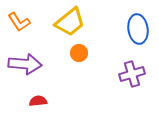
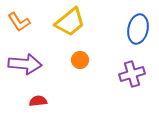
blue ellipse: rotated 20 degrees clockwise
orange circle: moved 1 px right, 7 px down
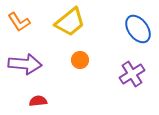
blue ellipse: rotated 48 degrees counterclockwise
purple cross: rotated 15 degrees counterclockwise
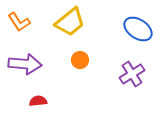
blue ellipse: rotated 20 degrees counterclockwise
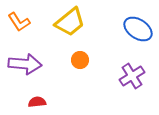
purple cross: moved 2 px down
red semicircle: moved 1 px left, 1 px down
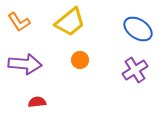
purple cross: moved 3 px right, 6 px up
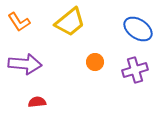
orange circle: moved 15 px right, 2 px down
purple cross: rotated 15 degrees clockwise
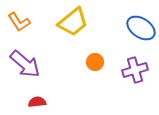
yellow trapezoid: moved 3 px right
blue ellipse: moved 3 px right, 1 px up
purple arrow: rotated 36 degrees clockwise
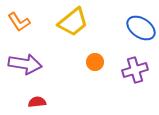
purple arrow: rotated 32 degrees counterclockwise
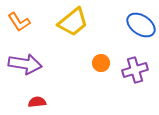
blue ellipse: moved 3 px up
orange circle: moved 6 px right, 1 px down
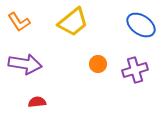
orange circle: moved 3 px left, 1 px down
